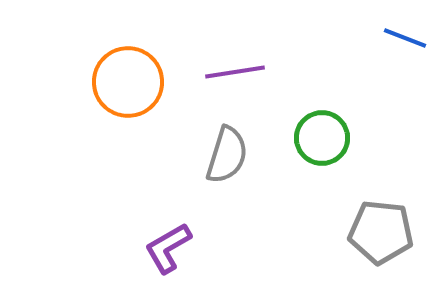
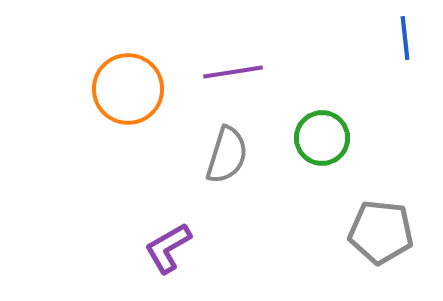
blue line: rotated 63 degrees clockwise
purple line: moved 2 px left
orange circle: moved 7 px down
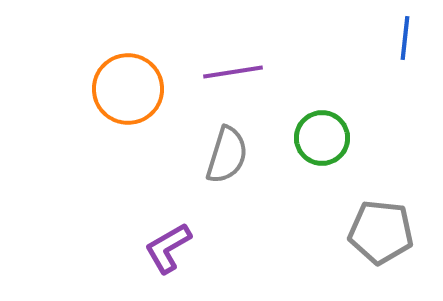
blue line: rotated 12 degrees clockwise
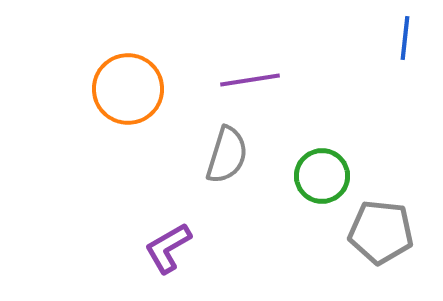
purple line: moved 17 px right, 8 px down
green circle: moved 38 px down
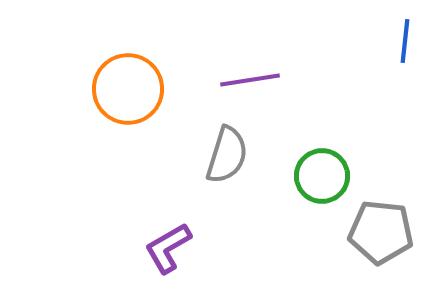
blue line: moved 3 px down
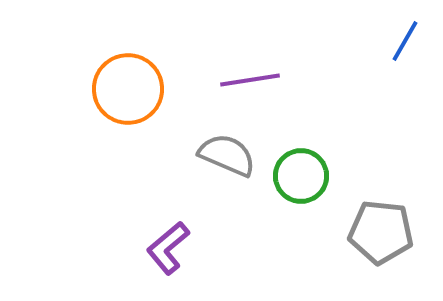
blue line: rotated 24 degrees clockwise
gray semicircle: rotated 84 degrees counterclockwise
green circle: moved 21 px left
purple L-shape: rotated 10 degrees counterclockwise
